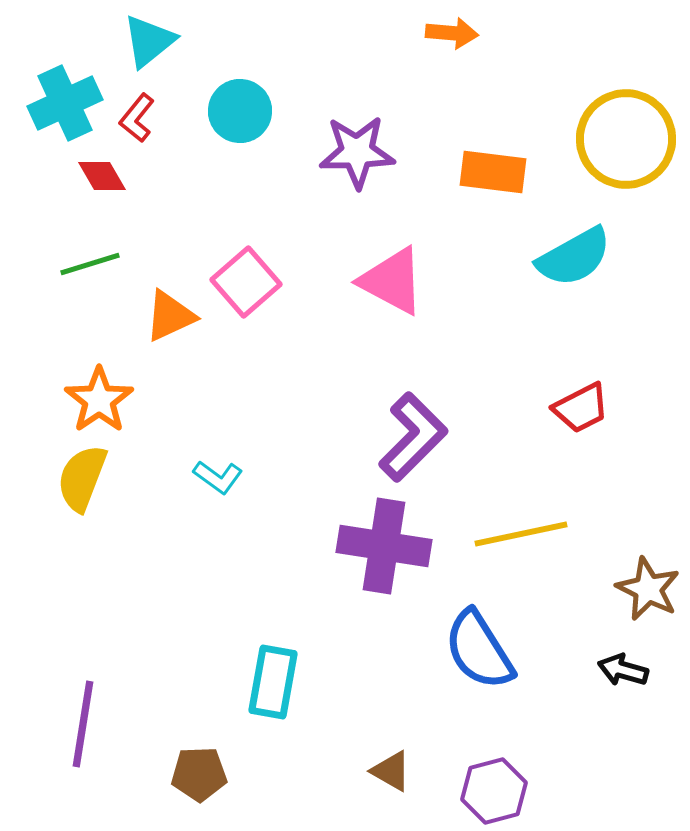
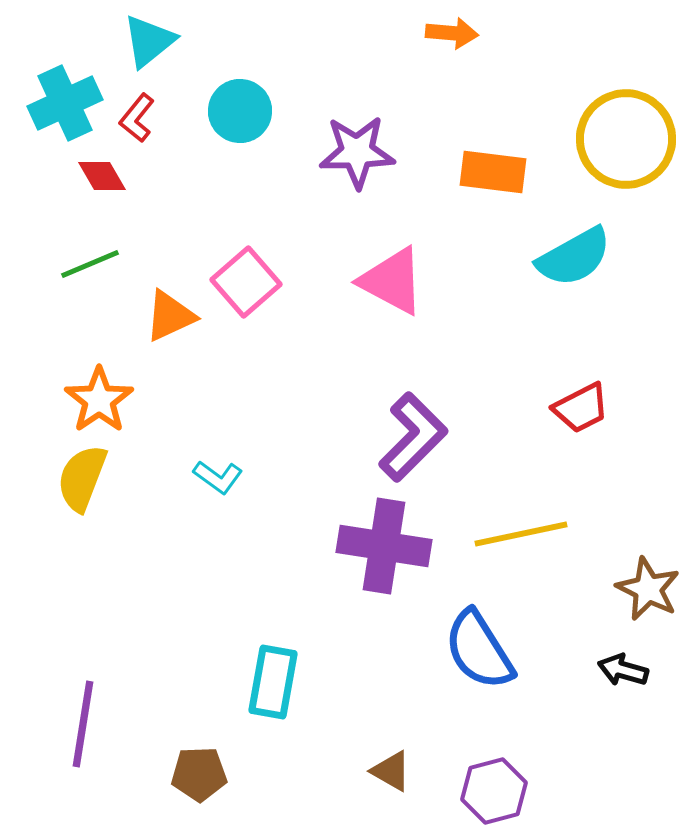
green line: rotated 6 degrees counterclockwise
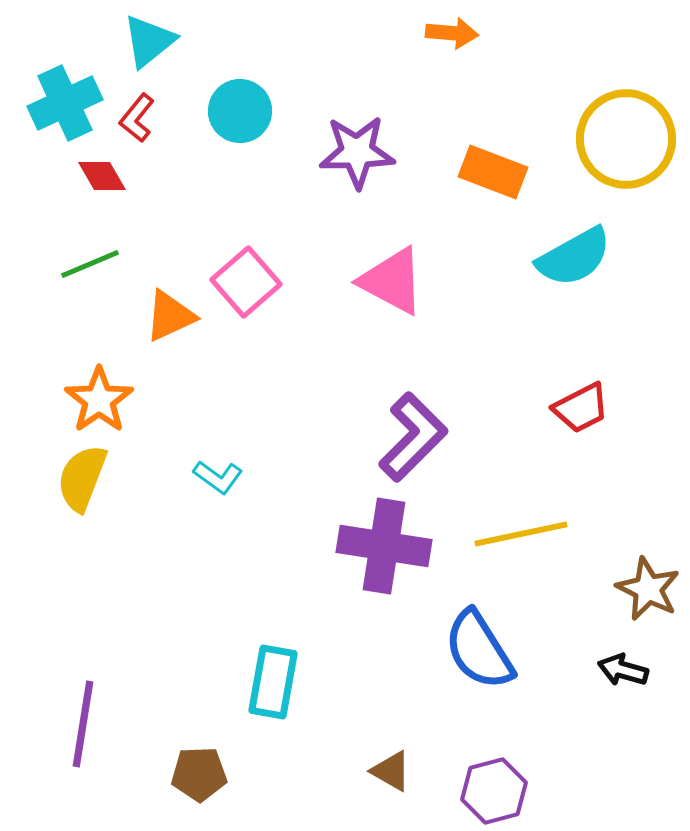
orange rectangle: rotated 14 degrees clockwise
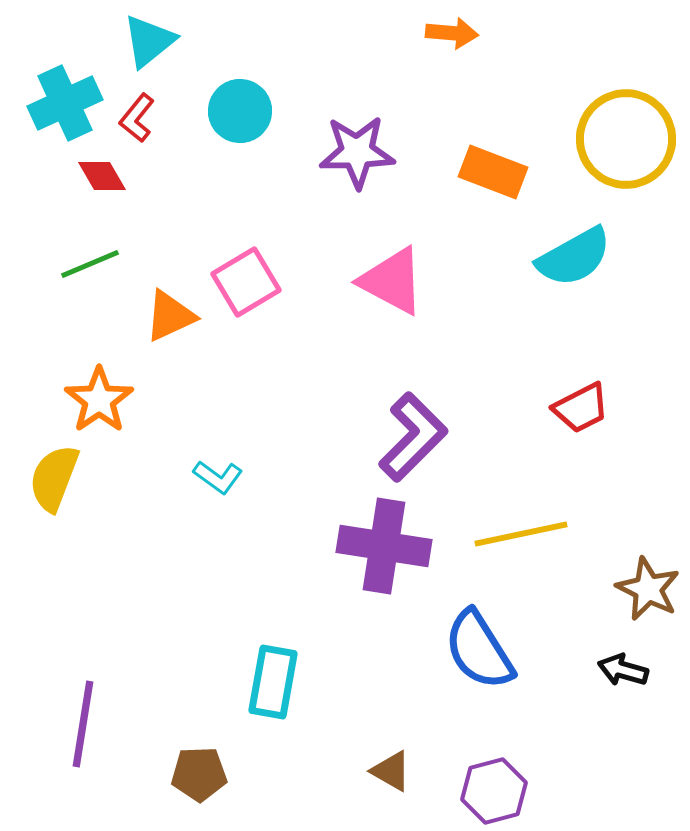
pink square: rotated 10 degrees clockwise
yellow semicircle: moved 28 px left
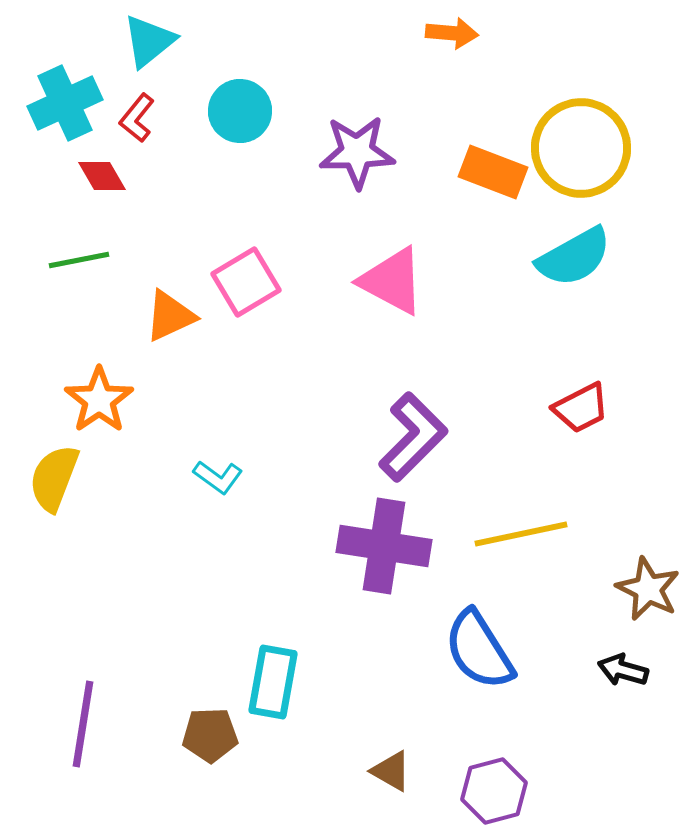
yellow circle: moved 45 px left, 9 px down
green line: moved 11 px left, 4 px up; rotated 12 degrees clockwise
brown pentagon: moved 11 px right, 39 px up
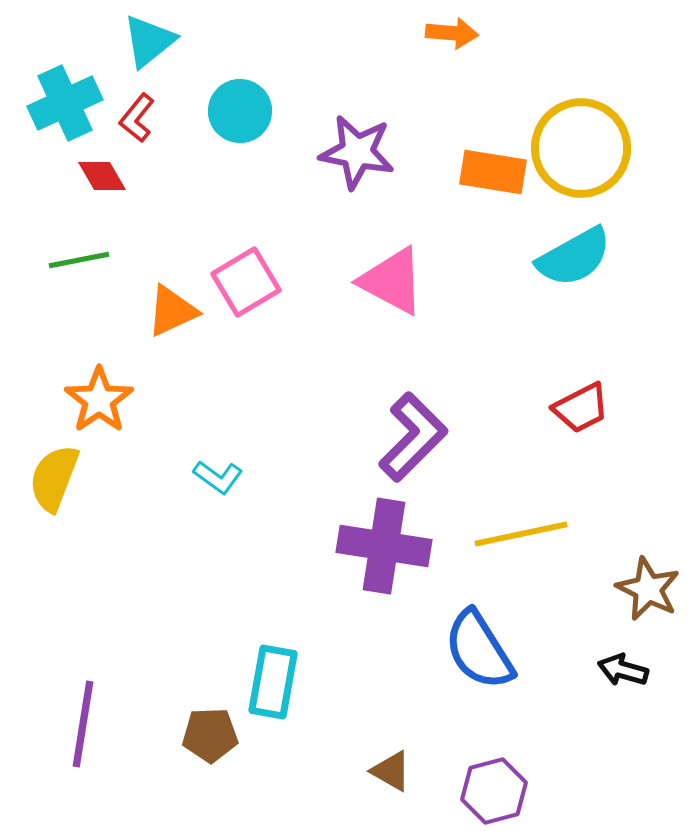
purple star: rotated 12 degrees clockwise
orange rectangle: rotated 12 degrees counterclockwise
orange triangle: moved 2 px right, 5 px up
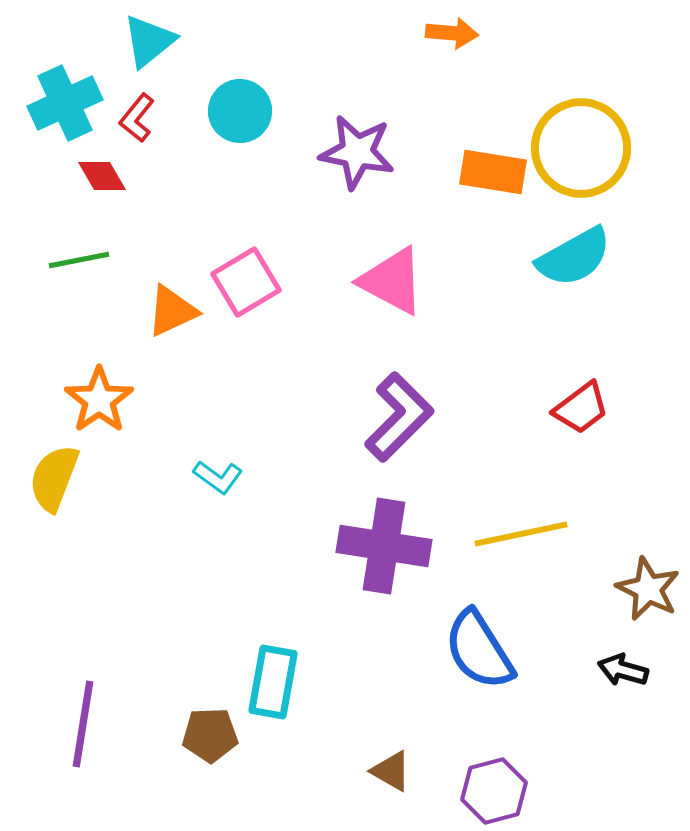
red trapezoid: rotated 10 degrees counterclockwise
purple L-shape: moved 14 px left, 20 px up
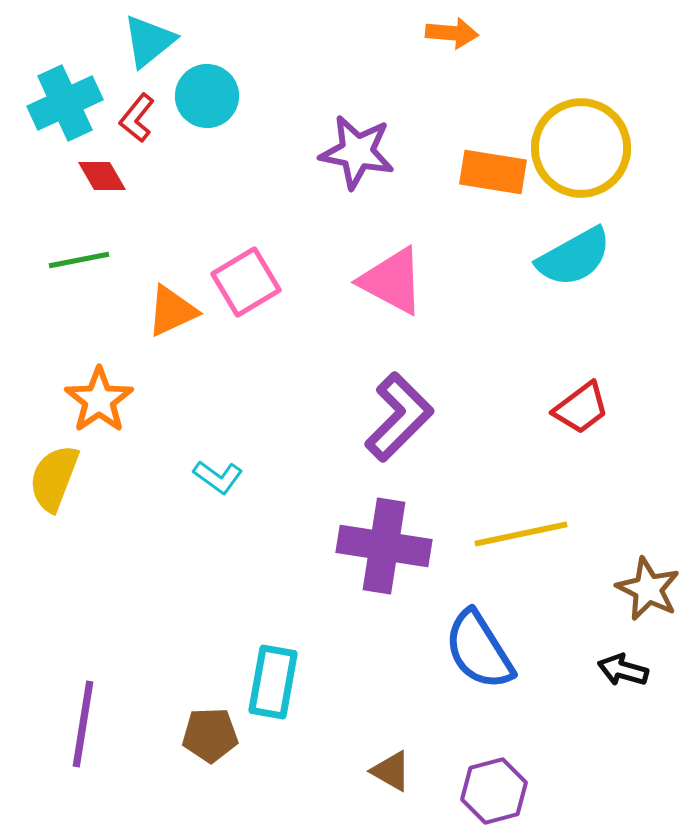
cyan circle: moved 33 px left, 15 px up
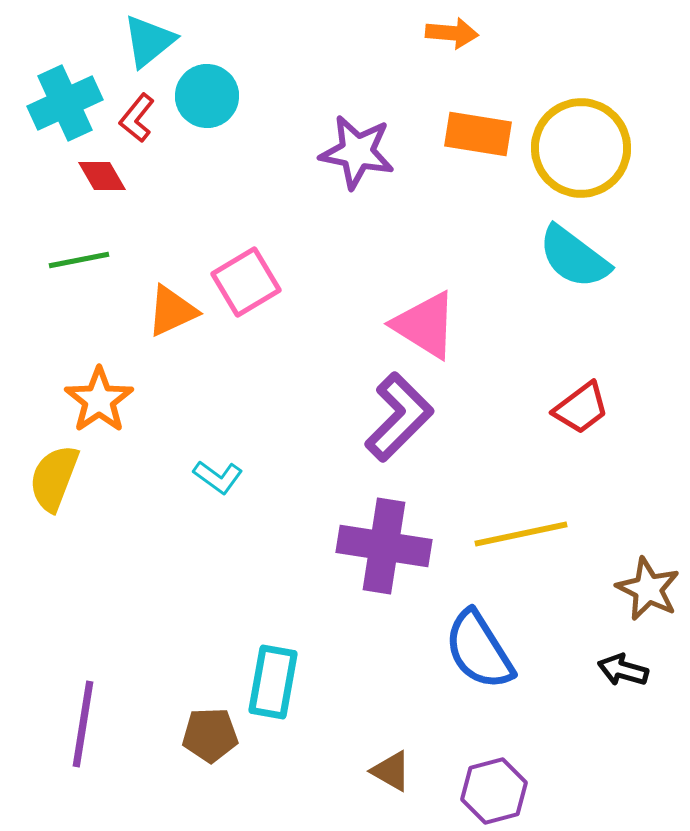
orange rectangle: moved 15 px left, 38 px up
cyan semicircle: rotated 66 degrees clockwise
pink triangle: moved 33 px right, 44 px down; rotated 4 degrees clockwise
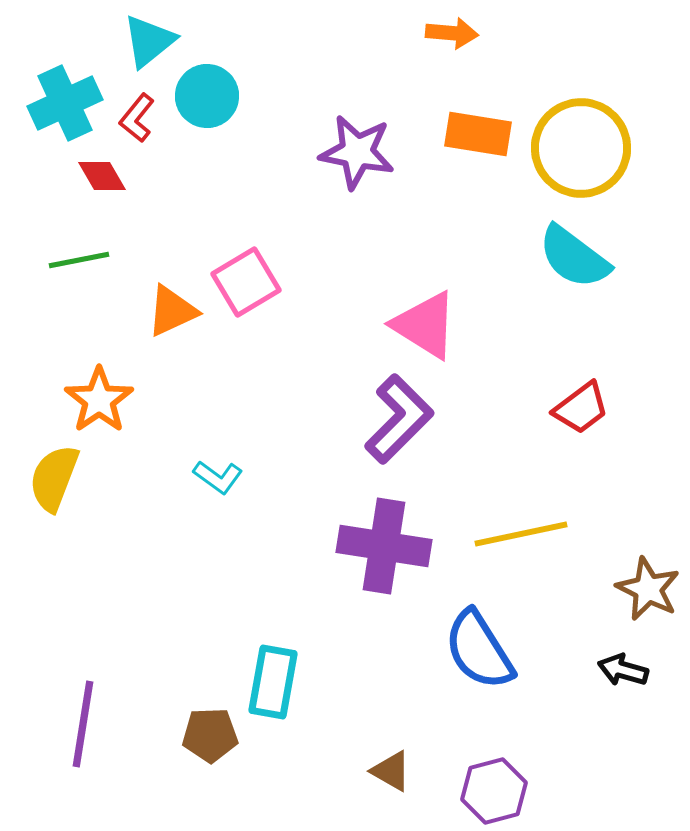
purple L-shape: moved 2 px down
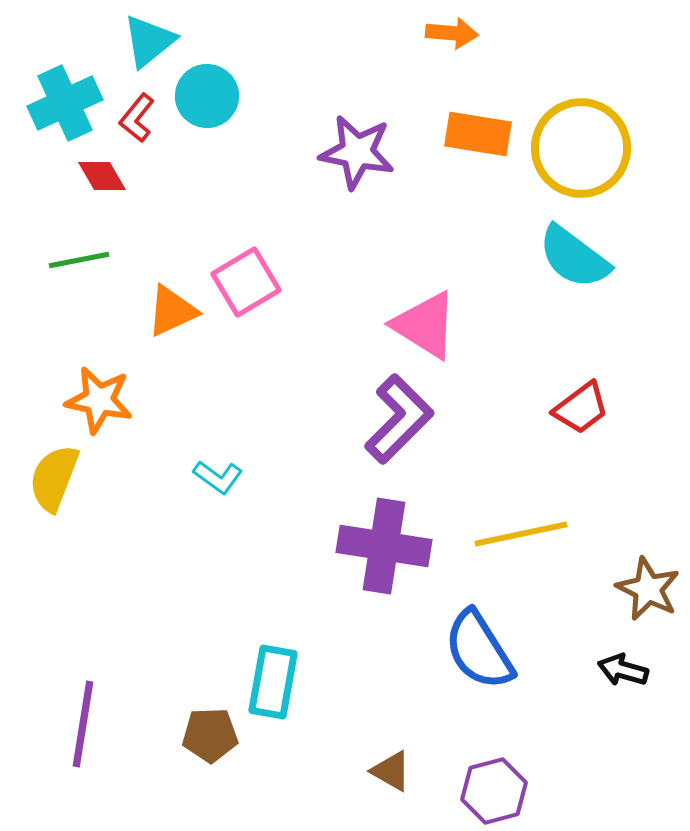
orange star: rotated 26 degrees counterclockwise
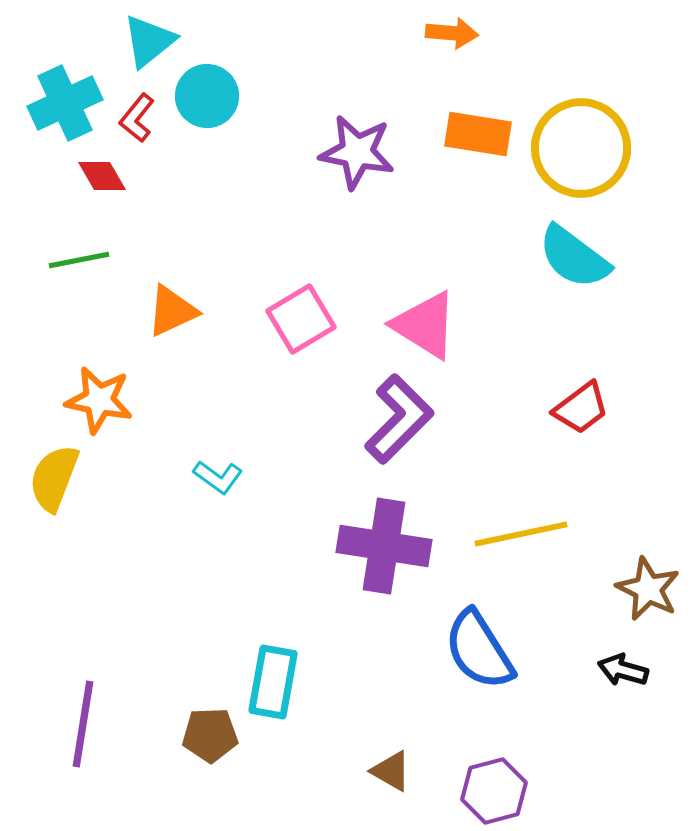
pink square: moved 55 px right, 37 px down
